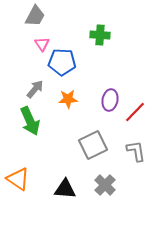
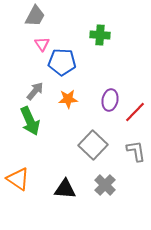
gray arrow: moved 2 px down
gray square: rotated 20 degrees counterclockwise
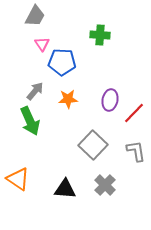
red line: moved 1 px left, 1 px down
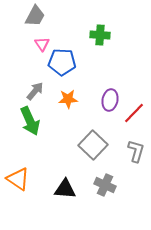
gray L-shape: rotated 25 degrees clockwise
gray cross: rotated 20 degrees counterclockwise
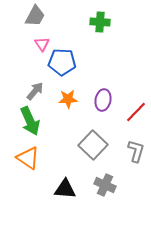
green cross: moved 13 px up
purple ellipse: moved 7 px left
red line: moved 2 px right, 1 px up
orange triangle: moved 10 px right, 21 px up
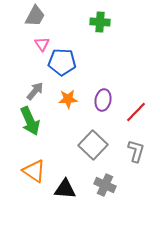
orange triangle: moved 6 px right, 13 px down
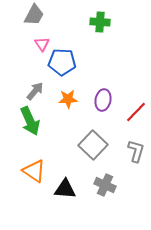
gray trapezoid: moved 1 px left, 1 px up
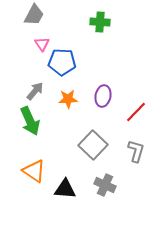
purple ellipse: moved 4 px up
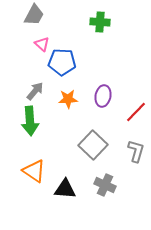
pink triangle: rotated 14 degrees counterclockwise
green arrow: rotated 20 degrees clockwise
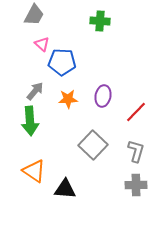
green cross: moved 1 px up
gray cross: moved 31 px right; rotated 25 degrees counterclockwise
